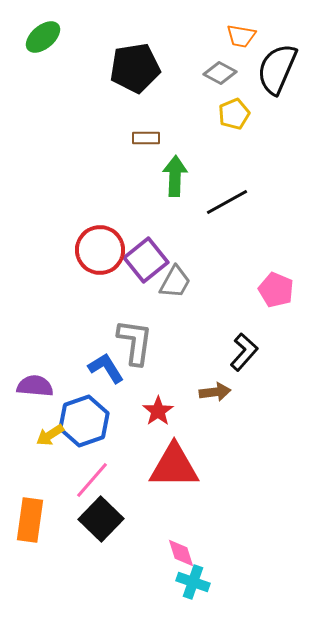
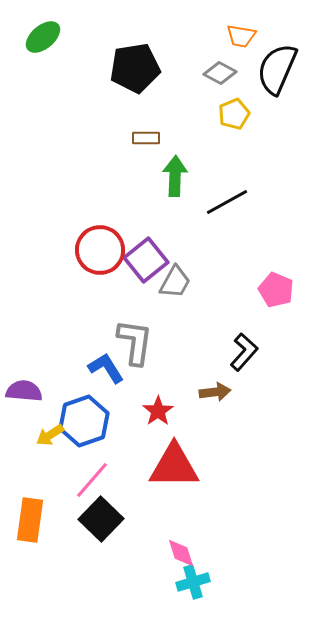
purple semicircle: moved 11 px left, 5 px down
cyan cross: rotated 36 degrees counterclockwise
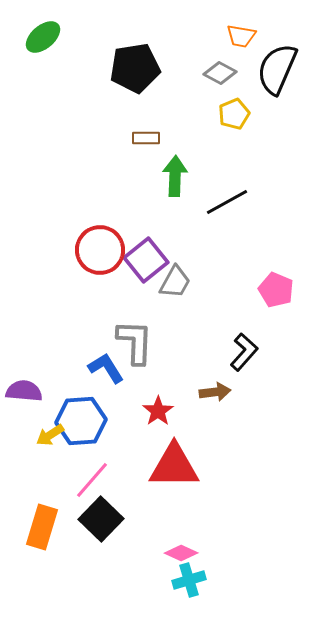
gray L-shape: rotated 6 degrees counterclockwise
blue hexagon: moved 3 px left; rotated 15 degrees clockwise
orange rectangle: moved 12 px right, 7 px down; rotated 9 degrees clockwise
pink diamond: rotated 48 degrees counterclockwise
cyan cross: moved 4 px left, 2 px up
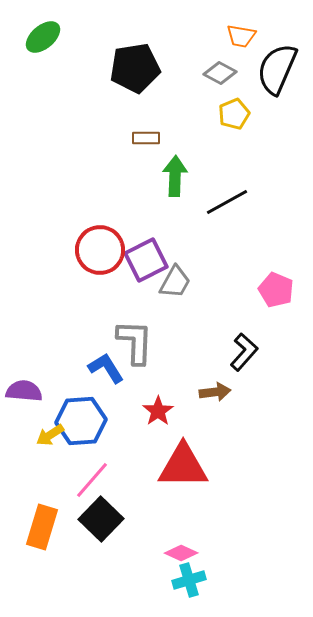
purple square: rotated 12 degrees clockwise
red triangle: moved 9 px right
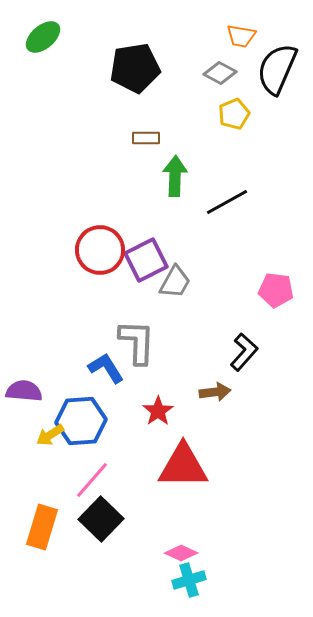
pink pentagon: rotated 16 degrees counterclockwise
gray L-shape: moved 2 px right
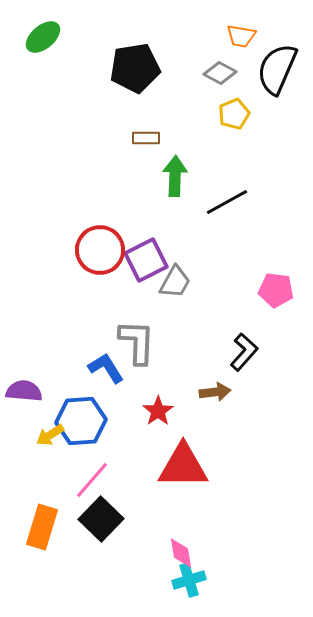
pink diamond: rotated 56 degrees clockwise
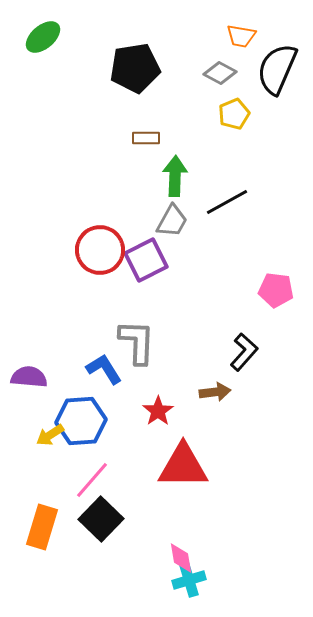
gray trapezoid: moved 3 px left, 61 px up
blue L-shape: moved 2 px left, 1 px down
purple semicircle: moved 5 px right, 14 px up
pink diamond: moved 5 px down
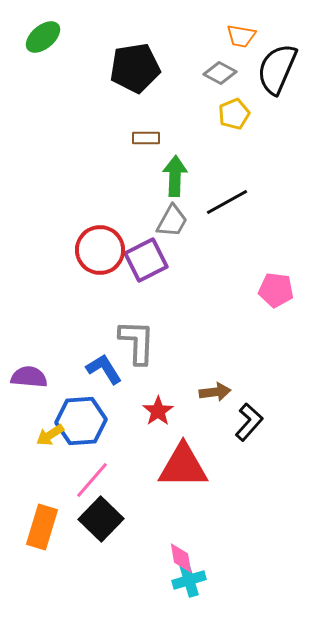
black L-shape: moved 5 px right, 70 px down
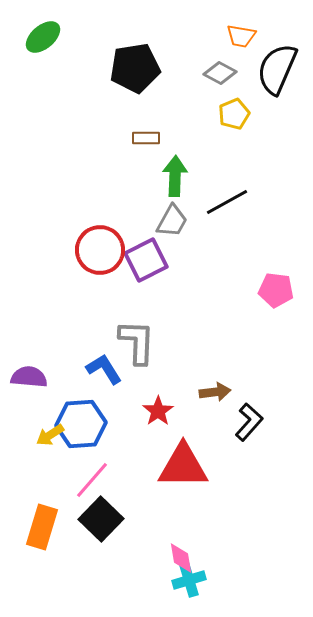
blue hexagon: moved 3 px down
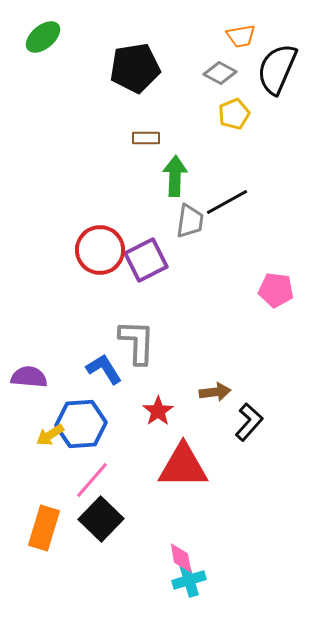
orange trapezoid: rotated 20 degrees counterclockwise
gray trapezoid: moved 18 px right; rotated 21 degrees counterclockwise
orange rectangle: moved 2 px right, 1 px down
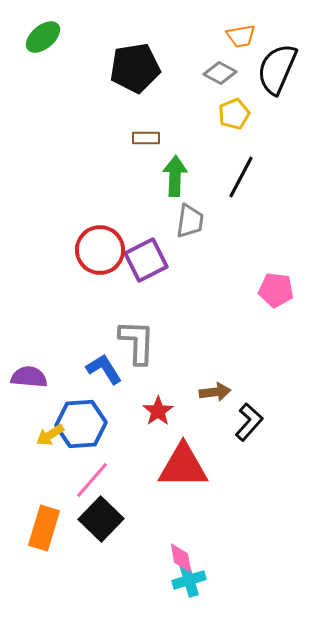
black line: moved 14 px right, 25 px up; rotated 33 degrees counterclockwise
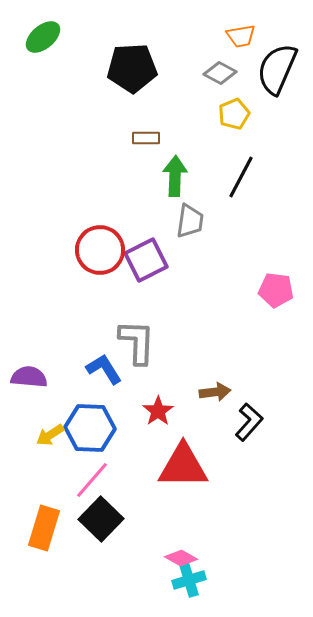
black pentagon: moved 3 px left; rotated 6 degrees clockwise
blue hexagon: moved 9 px right, 4 px down; rotated 6 degrees clockwise
pink diamond: rotated 52 degrees counterclockwise
